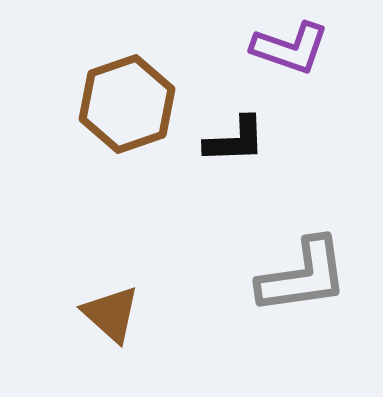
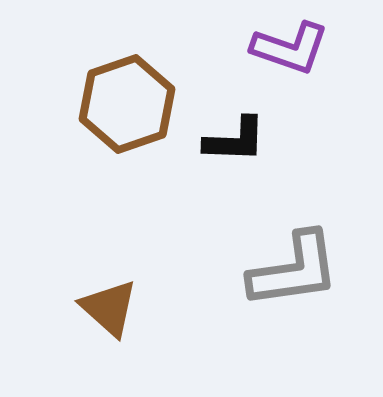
black L-shape: rotated 4 degrees clockwise
gray L-shape: moved 9 px left, 6 px up
brown triangle: moved 2 px left, 6 px up
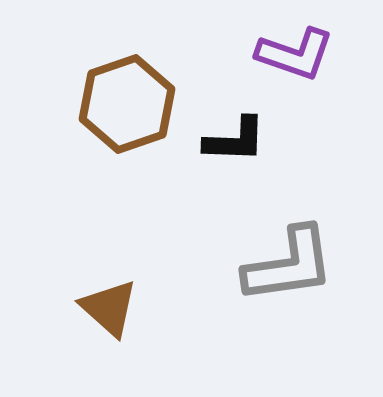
purple L-shape: moved 5 px right, 6 px down
gray L-shape: moved 5 px left, 5 px up
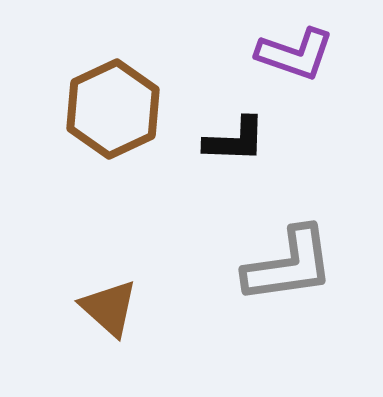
brown hexagon: moved 14 px left, 5 px down; rotated 6 degrees counterclockwise
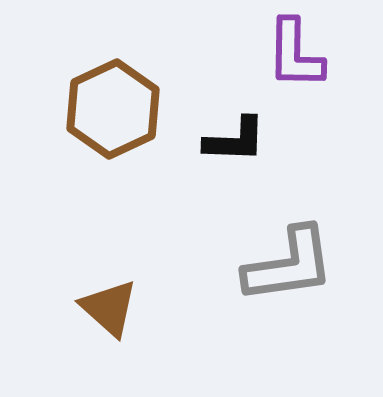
purple L-shape: rotated 72 degrees clockwise
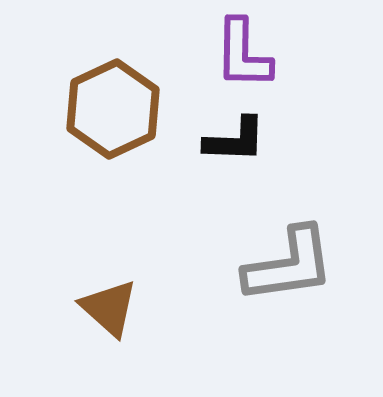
purple L-shape: moved 52 px left
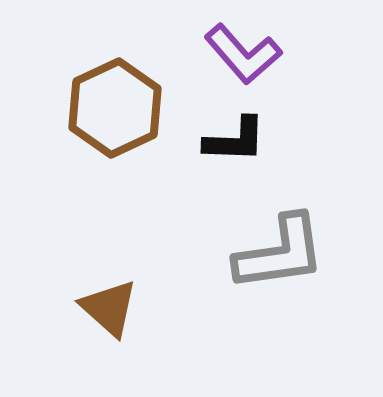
purple L-shape: rotated 42 degrees counterclockwise
brown hexagon: moved 2 px right, 1 px up
gray L-shape: moved 9 px left, 12 px up
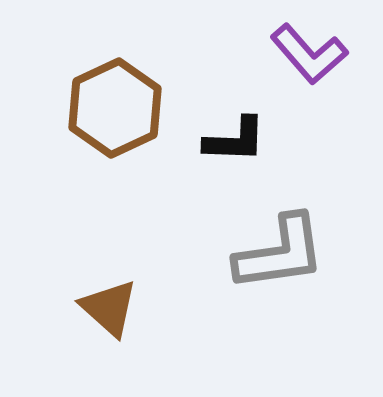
purple L-shape: moved 66 px right
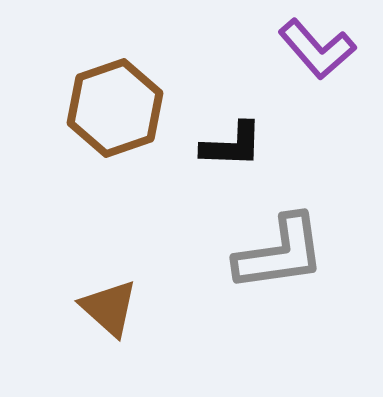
purple L-shape: moved 8 px right, 5 px up
brown hexagon: rotated 6 degrees clockwise
black L-shape: moved 3 px left, 5 px down
